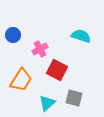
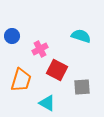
blue circle: moved 1 px left, 1 px down
orange trapezoid: rotated 15 degrees counterclockwise
gray square: moved 8 px right, 11 px up; rotated 18 degrees counterclockwise
cyan triangle: rotated 48 degrees counterclockwise
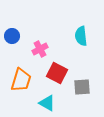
cyan semicircle: rotated 114 degrees counterclockwise
red square: moved 3 px down
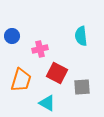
pink cross: rotated 14 degrees clockwise
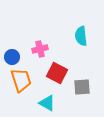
blue circle: moved 21 px down
orange trapezoid: rotated 35 degrees counterclockwise
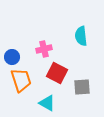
pink cross: moved 4 px right
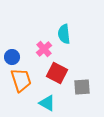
cyan semicircle: moved 17 px left, 2 px up
pink cross: rotated 28 degrees counterclockwise
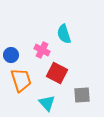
cyan semicircle: rotated 12 degrees counterclockwise
pink cross: moved 2 px left, 1 px down; rotated 21 degrees counterclockwise
blue circle: moved 1 px left, 2 px up
gray square: moved 8 px down
cyan triangle: rotated 18 degrees clockwise
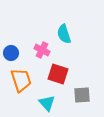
blue circle: moved 2 px up
red square: moved 1 px right, 1 px down; rotated 10 degrees counterclockwise
